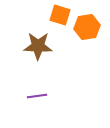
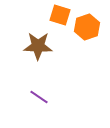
orange hexagon: rotated 10 degrees counterclockwise
purple line: moved 2 px right, 1 px down; rotated 42 degrees clockwise
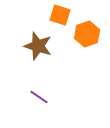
orange hexagon: moved 7 px down
brown star: rotated 16 degrees clockwise
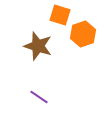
orange hexagon: moved 4 px left
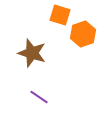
brown star: moved 6 px left, 7 px down
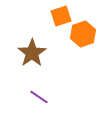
orange square: moved 1 px right, 1 px down; rotated 35 degrees counterclockwise
brown star: rotated 20 degrees clockwise
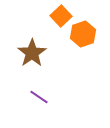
orange square: rotated 25 degrees counterclockwise
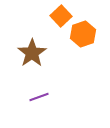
purple line: rotated 54 degrees counterclockwise
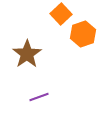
orange square: moved 2 px up
brown star: moved 5 px left, 1 px down
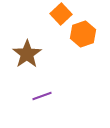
purple line: moved 3 px right, 1 px up
